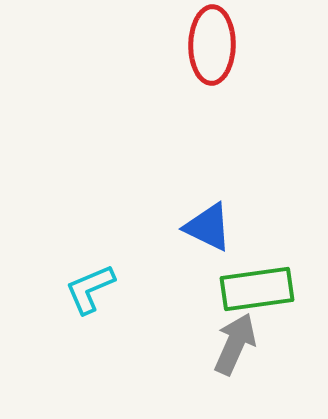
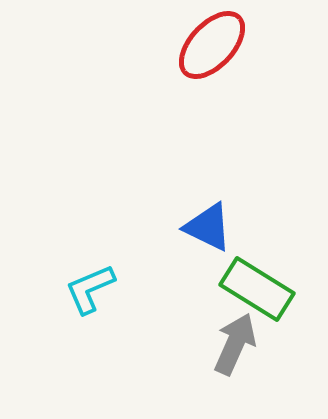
red ellipse: rotated 42 degrees clockwise
green rectangle: rotated 40 degrees clockwise
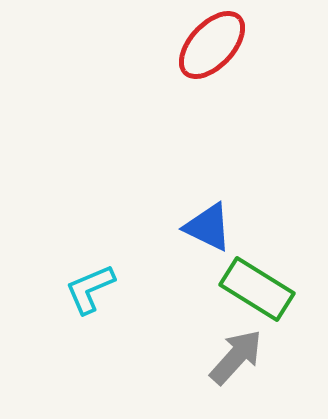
gray arrow: moved 1 px right, 13 px down; rotated 18 degrees clockwise
